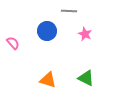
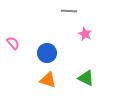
blue circle: moved 22 px down
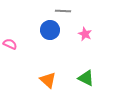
gray line: moved 6 px left
pink semicircle: moved 3 px left, 1 px down; rotated 24 degrees counterclockwise
blue circle: moved 3 px right, 23 px up
orange triangle: rotated 24 degrees clockwise
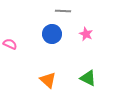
blue circle: moved 2 px right, 4 px down
pink star: moved 1 px right
green triangle: moved 2 px right
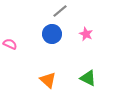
gray line: moved 3 px left; rotated 42 degrees counterclockwise
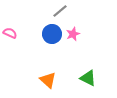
pink star: moved 13 px left; rotated 24 degrees clockwise
pink semicircle: moved 11 px up
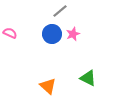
orange triangle: moved 6 px down
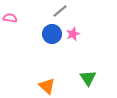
pink semicircle: moved 15 px up; rotated 16 degrees counterclockwise
green triangle: rotated 30 degrees clockwise
orange triangle: moved 1 px left
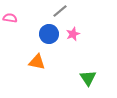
blue circle: moved 3 px left
orange triangle: moved 10 px left, 24 px up; rotated 30 degrees counterclockwise
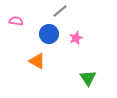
pink semicircle: moved 6 px right, 3 px down
pink star: moved 3 px right, 4 px down
orange triangle: moved 1 px up; rotated 18 degrees clockwise
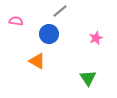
pink star: moved 20 px right
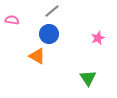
gray line: moved 8 px left
pink semicircle: moved 4 px left, 1 px up
pink star: moved 2 px right
orange triangle: moved 5 px up
